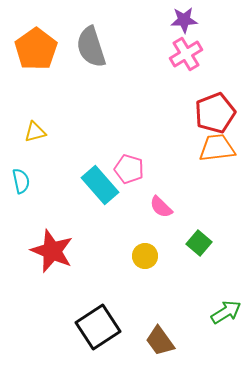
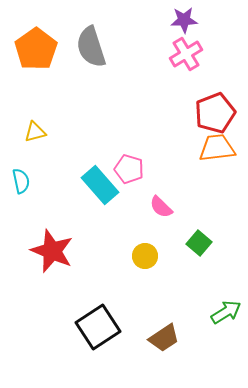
brown trapezoid: moved 4 px right, 3 px up; rotated 88 degrees counterclockwise
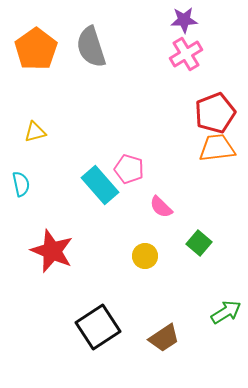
cyan semicircle: moved 3 px down
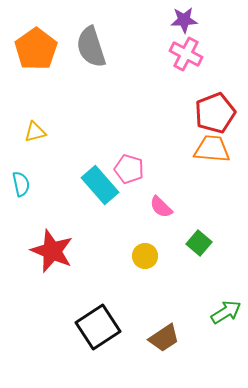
pink cross: rotated 32 degrees counterclockwise
orange trapezoid: moved 5 px left, 1 px down; rotated 12 degrees clockwise
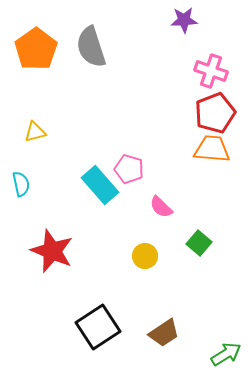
pink cross: moved 25 px right, 17 px down; rotated 8 degrees counterclockwise
green arrow: moved 42 px down
brown trapezoid: moved 5 px up
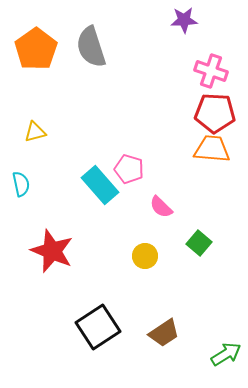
red pentagon: rotated 24 degrees clockwise
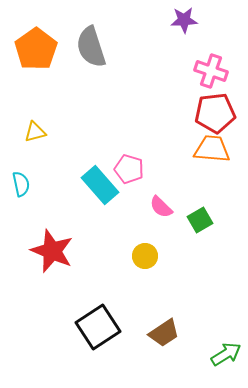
red pentagon: rotated 9 degrees counterclockwise
green square: moved 1 px right, 23 px up; rotated 20 degrees clockwise
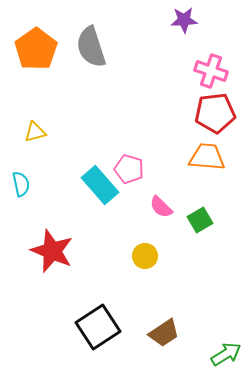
orange trapezoid: moved 5 px left, 8 px down
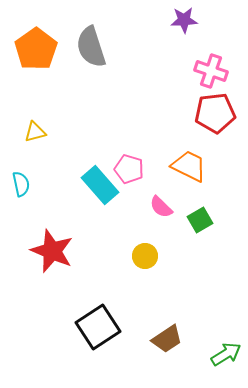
orange trapezoid: moved 18 px left, 9 px down; rotated 21 degrees clockwise
brown trapezoid: moved 3 px right, 6 px down
